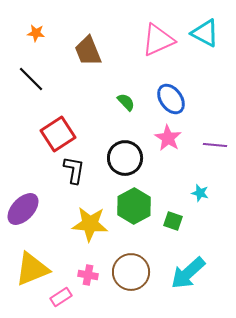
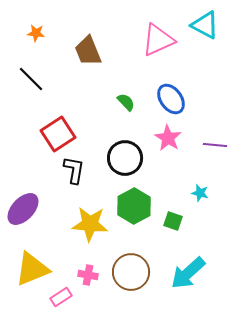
cyan triangle: moved 8 px up
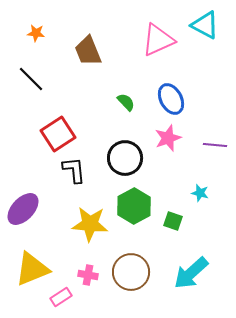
blue ellipse: rotated 8 degrees clockwise
pink star: rotated 20 degrees clockwise
black L-shape: rotated 16 degrees counterclockwise
cyan arrow: moved 3 px right
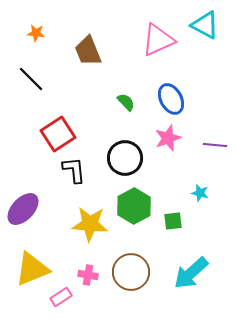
green square: rotated 24 degrees counterclockwise
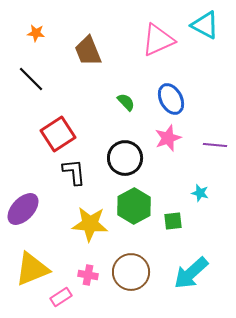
black L-shape: moved 2 px down
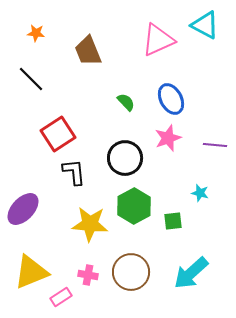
yellow triangle: moved 1 px left, 3 px down
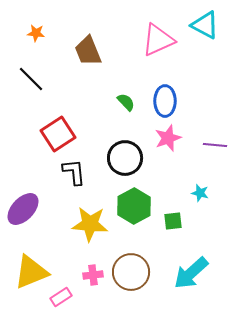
blue ellipse: moved 6 px left, 2 px down; rotated 28 degrees clockwise
pink cross: moved 5 px right; rotated 18 degrees counterclockwise
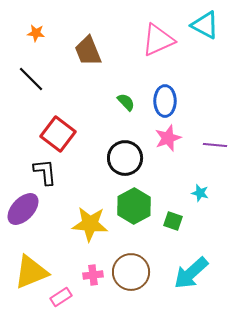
red square: rotated 20 degrees counterclockwise
black L-shape: moved 29 px left
green square: rotated 24 degrees clockwise
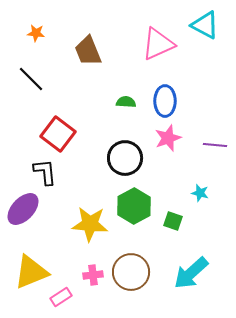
pink triangle: moved 4 px down
green semicircle: rotated 42 degrees counterclockwise
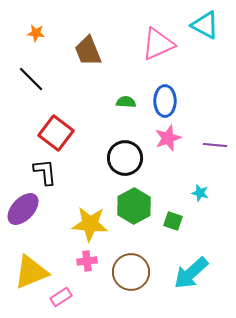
red square: moved 2 px left, 1 px up
pink cross: moved 6 px left, 14 px up
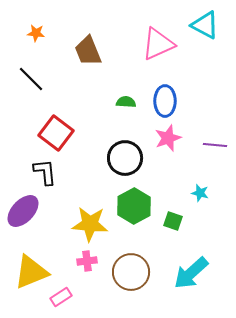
purple ellipse: moved 2 px down
